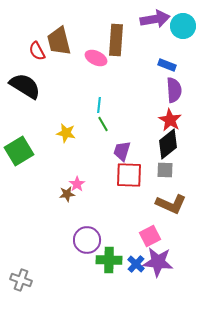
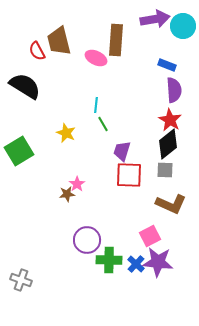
cyan line: moved 3 px left
yellow star: rotated 12 degrees clockwise
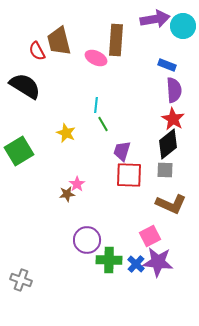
red star: moved 3 px right, 1 px up
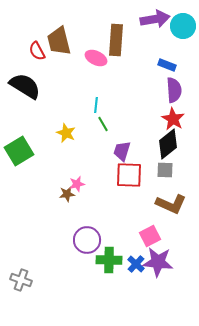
pink star: rotated 21 degrees clockwise
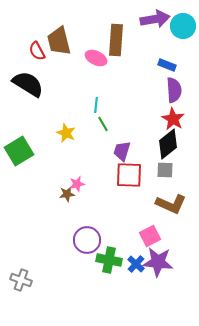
black semicircle: moved 3 px right, 2 px up
green cross: rotated 10 degrees clockwise
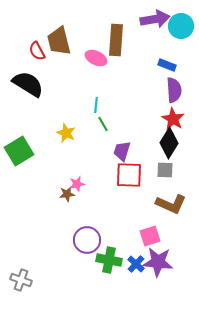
cyan circle: moved 2 px left
black diamond: moved 1 px right, 1 px up; rotated 20 degrees counterclockwise
pink square: rotated 10 degrees clockwise
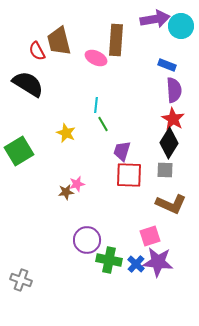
brown star: moved 1 px left, 2 px up
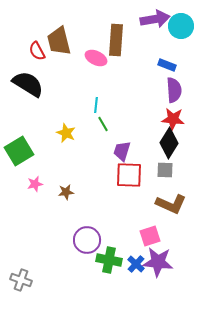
red star: rotated 25 degrees counterclockwise
pink star: moved 42 px left
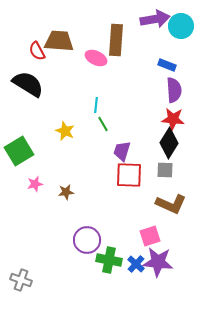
brown trapezoid: rotated 108 degrees clockwise
yellow star: moved 1 px left, 2 px up
